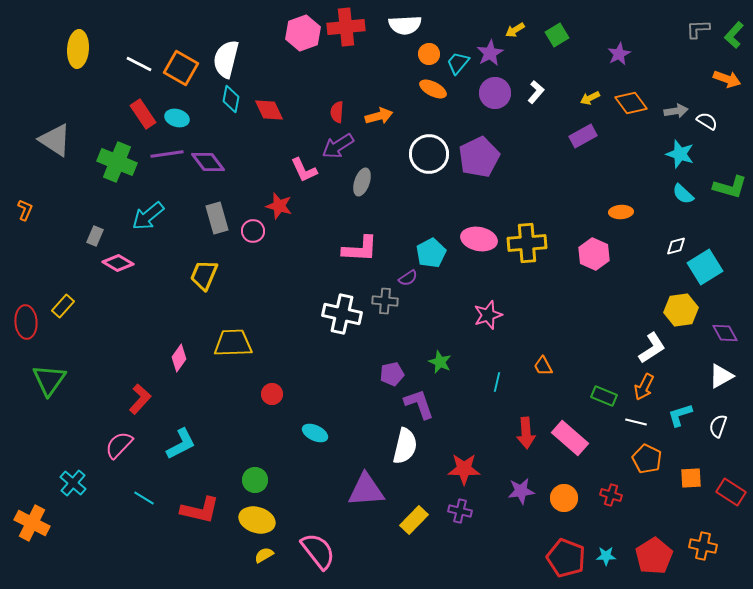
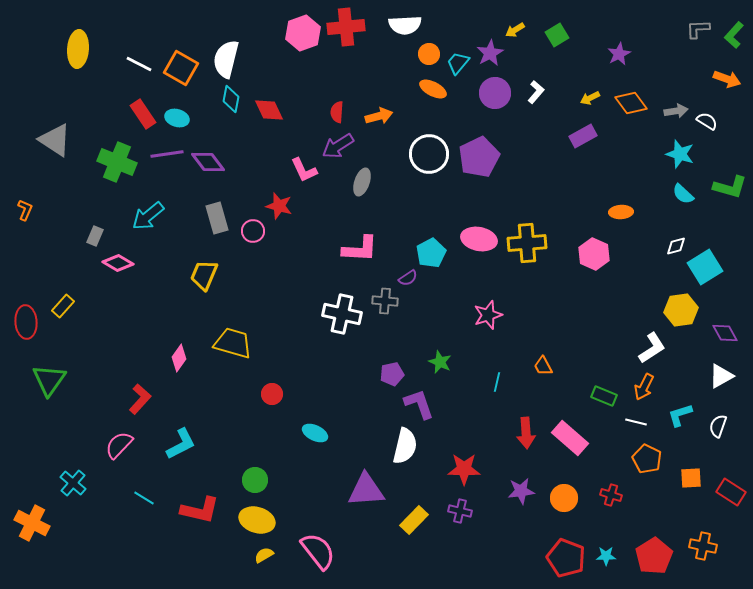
yellow trapezoid at (233, 343): rotated 18 degrees clockwise
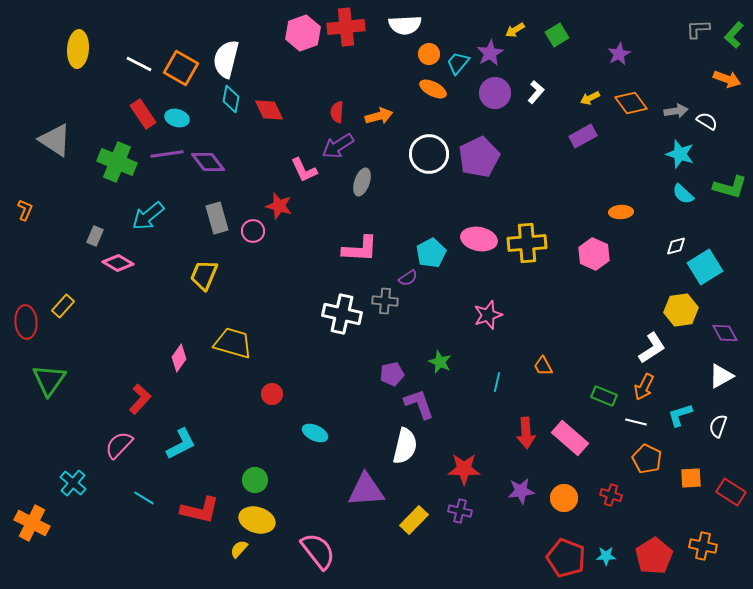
yellow semicircle at (264, 555): moved 25 px left, 6 px up; rotated 18 degrees counterclockwise
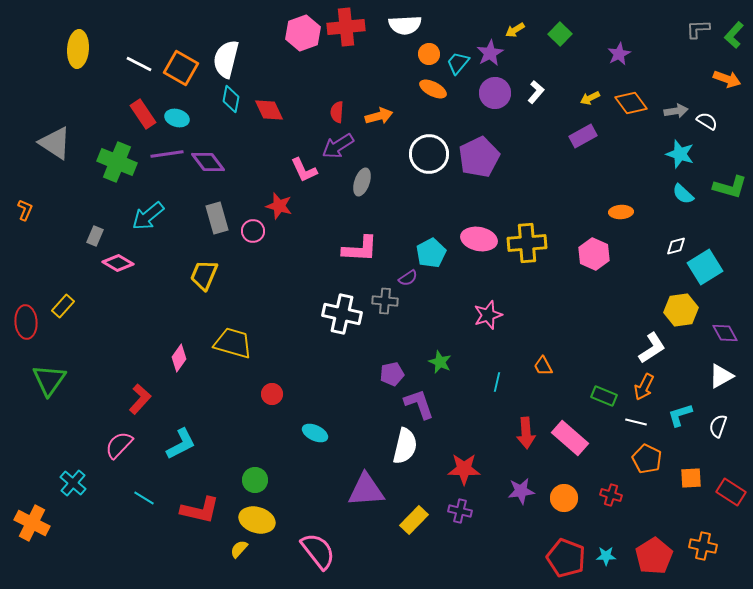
green square at (557, 35): moved 3 px right, 1 px up; rotated 15 degrees counterclockwise
gray triangle at (55, 140): moved 3 px down
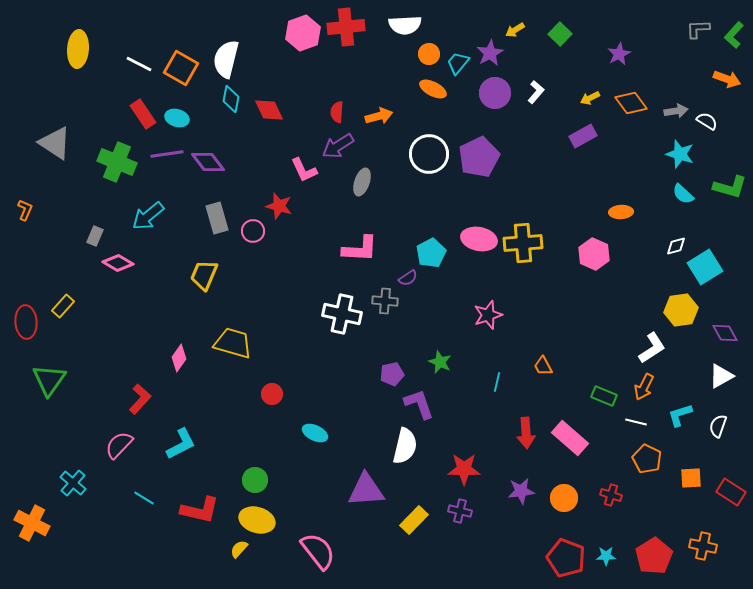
yellow cross at (527, 243): moved 4 px left
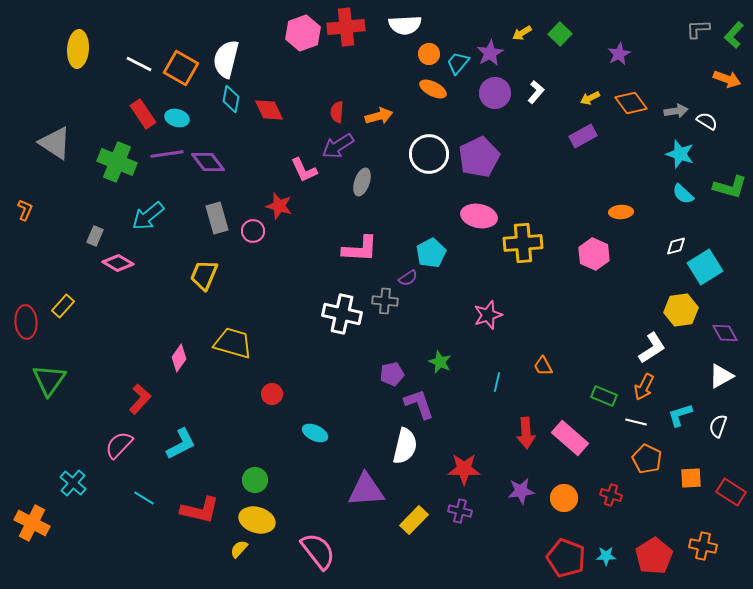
yellow arrow at (515, 30): moved 7 px right, 3 px down
pink ellipse at (479, 239): moved 23 px up
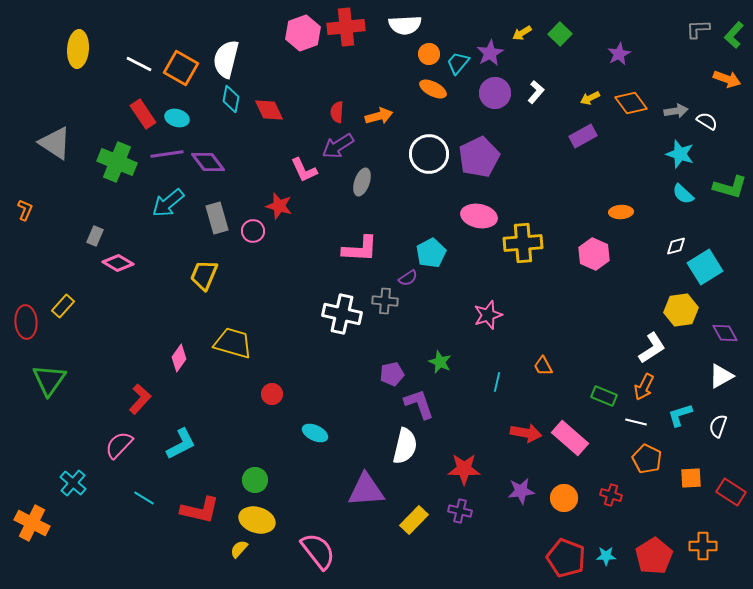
cyan arrow at (148, 216): moved 20 px right, 13 px up
red arrow at (526, 433): rotated 76 degrees counterclockwise
orange cross at (703, 546): rotated 12 degrees counterclockwise
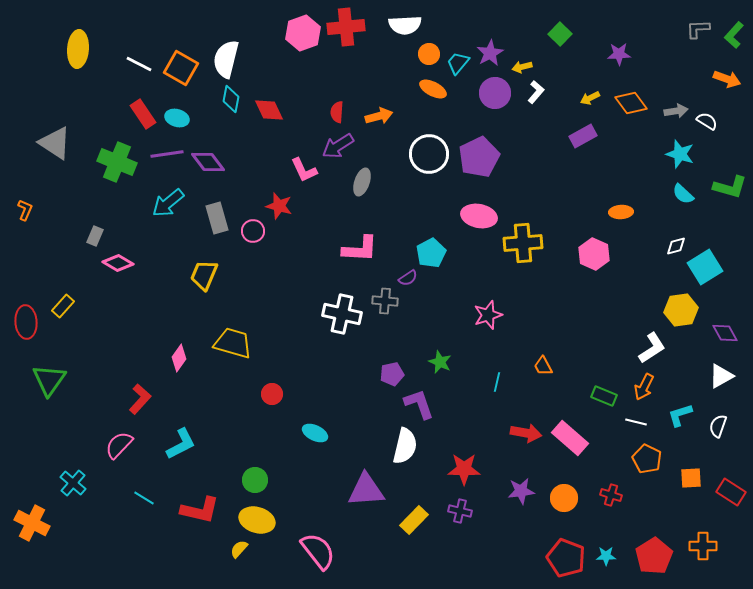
yellow arrow at (522, 33): moved 34 px down; rotated 18 degrees clockwise
purple star at (619, 54): rotated 25 degrees clockwise
